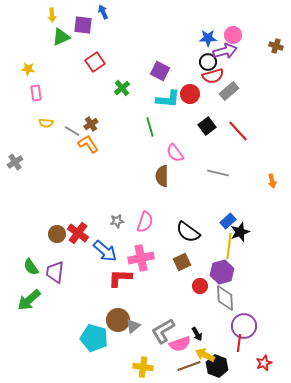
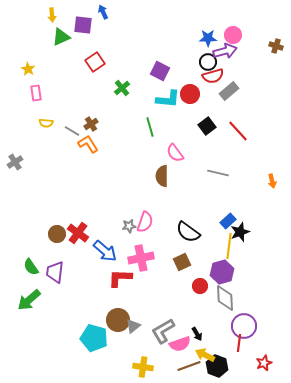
yellow star at (28, 69): rotated 24 degrees clockwise
gray star at (117, 221): moved 12 px right, 5 px down
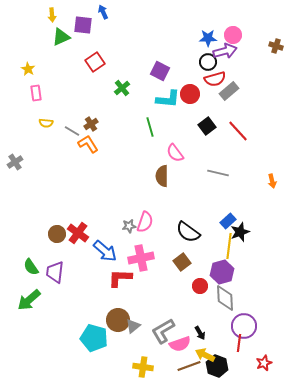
red semicircle at (213, 76): moved 2 px right, 3 px down
brown square at (182, 262): rotated 12 degrees counterclockwise
black arrow at (197, 334): moved 3 px right, 1 px up
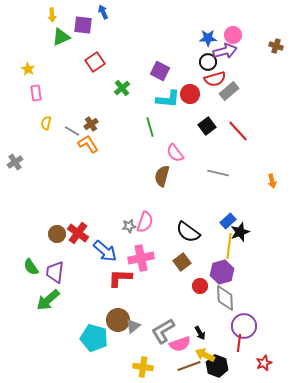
yellow semicircle at (46, 123): rotated 96 degrees clockwise
brown semicircle at (162, 176): rotated 15 degrees clockwise
green arrow at (29, 300): moved 19 px right
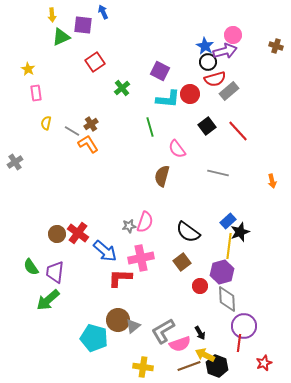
blue star at (208, 38): moved 3 px left, 8 px down; rotated 30 degrees clockwise
pink semicircle at (175, 153): moved 2 px right, 4 px up
gray diamond at (225, 298): moved 2 px right, 1 px down
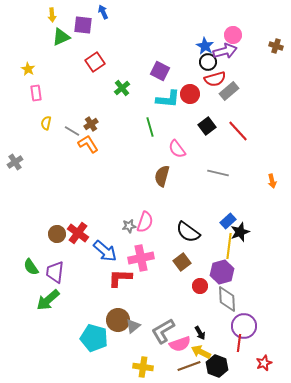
yellow arrow at (205, 355): moved 4 px left, 3 px up
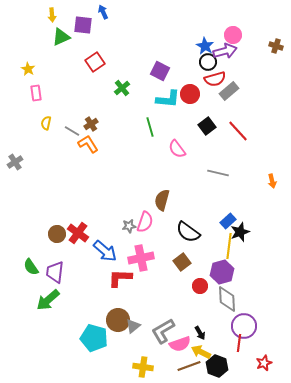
brown semicircle at (162, 176): moved 24 px down
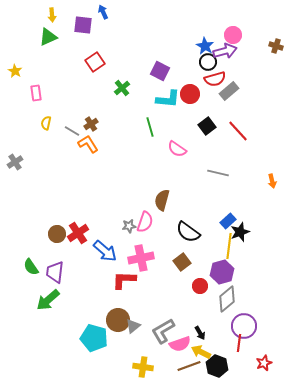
green triangle at (61, 37): moved 13 px left
yellow star at (28, 69): moved 13 px left, 2 px down
pink semicircle at (177, 149): rotated 18 degrees counterclockwise
red cross at (78, 233): rotated 20 degrees clockwise
red L-shape at (120, 278): moved 4 px right, 2 px down
gray diamond at (227, 299): rotated 52 degrees clockwise
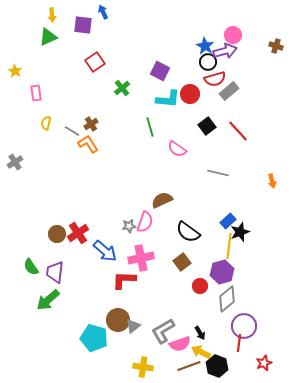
brown semicircle at (162, 200): rotated 50 degrees clockwise
